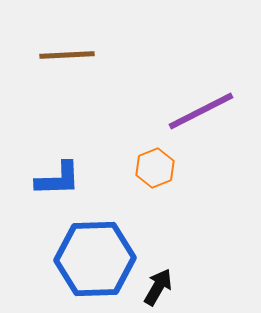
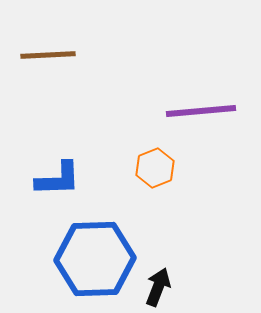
brown line: moved 19 px left
purple line: rotated 22 degrees clockwise
black arrow: rotated 9 degrees counterclockwise
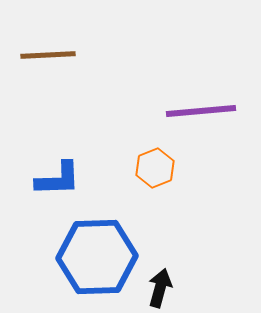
blue hexagon: moved 2 px right, 2 px up
black arrow: moved 2 px right, 1 px down; rotated 6 degrees counterclockwise
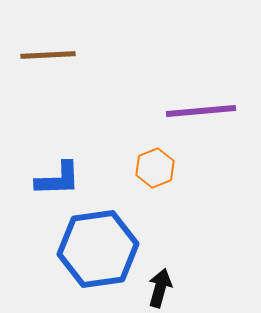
blue hexagon: moved 1 px right, 8 px up; rotated 6 degrees counterclockwise
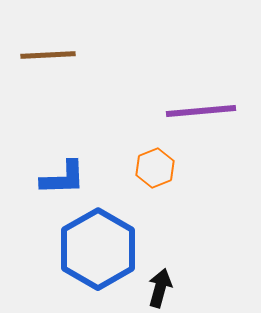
blue L-shape: moved 5 px right, 1 px up
blue hexagon: rotated 22 degrees counterclockwise
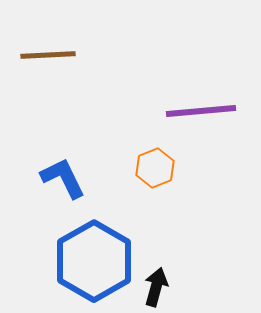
blue L-shape: rotated 114 degrees counterclockwise
blue hexagon: moved 4 px left, 12 px down
black arrow: moved 4 px left, 1 px up
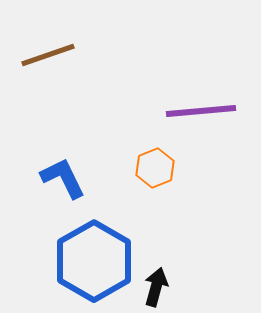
brown line: rotated 16 degrees counterclockwise
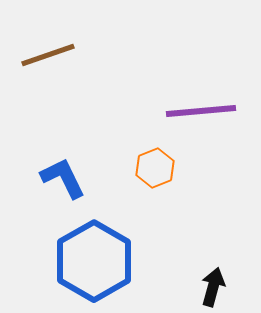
black arrow: moved 57 px right
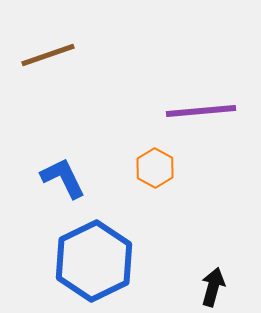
orange hexagon: rotated 9 degrees counterclockwise
blue hexagon: rotated 4 degrees clockwise
